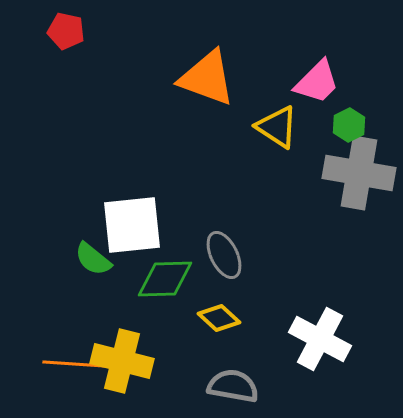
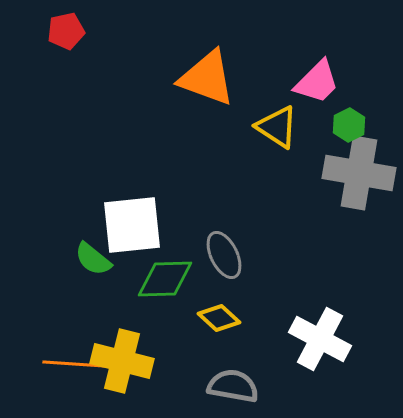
red pentagon: rotated 24 degrees counterclockwise
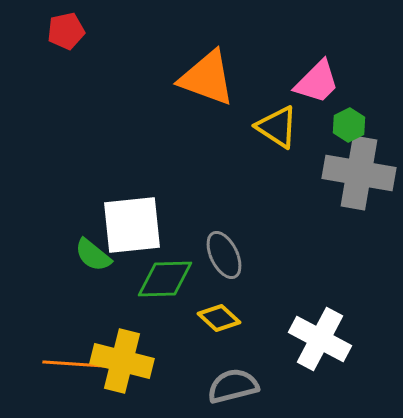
green semicircle: moved 4 px up
gray semicircle: rotated 24 degrees counterclockwise
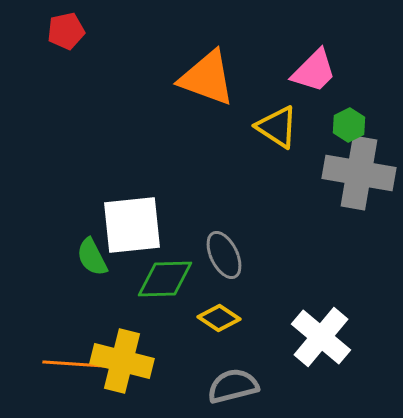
pink trapezoid: moved 3 px left, 11 px up
green semicircle: moved 1 px left, 2 px down; rotated 24 degrees clockwise
yellow diamond: rotated 9 degrees counterclockwise
white cross: moved 1 px right, 2 px up; rotated 12 degrees clockwise
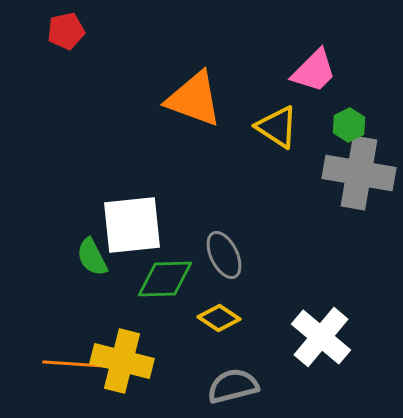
orange triangle: moved 13 px left, 21 px down
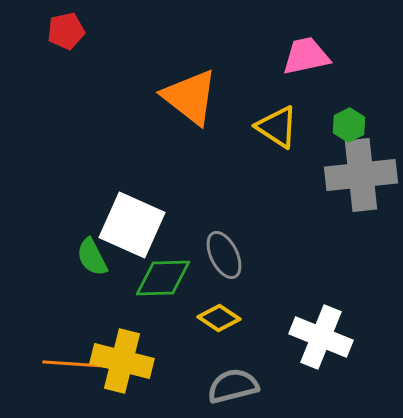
pink trapezoid: moved 8 px left, 15 px up; rotated 147 degrees counterclockwise
orange triangle: moved 4 px left, 2 px up; rotated 18 degrees clockwise
gray cross: moved 2 px right, 2 px down; rotated 16 degrees counterclockwise
white square: rotated 30 degrees clockwise
green diamond: moved 2 px left, 1 px up
white cross: rotated 18 degrees counterclockwise
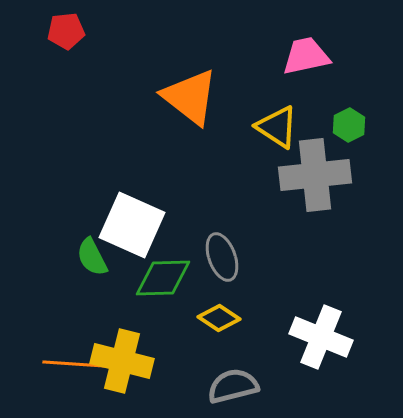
red pentagon: rotated 6 degrees clockwise
gray cross: moved 46 px left
gray ellipse: moved 2 px left, 2 px down; rotated 6 degrees clockwise
